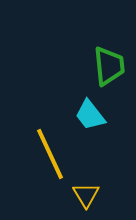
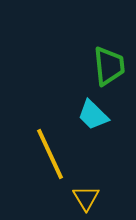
cyan trapezoid: moved 3 px right; rotated 8 degrees counterclockwise
yellow triangle: moved 3 px down
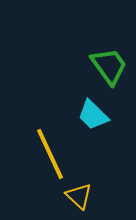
green trapezoid: rotated 30 degrees counterclockwise
yellow triangle: moved 7 px left, 2 px up; rotated 16 degrees counterclockwise
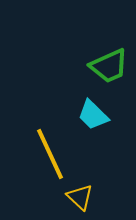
green trapezoid: rotated 102 degrees clockwise
yellow triangle: moved 1 px right, 1 px down
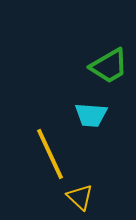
green trapezoid: rotated 6 degrees counterclockwise
cyan trapezoid: moved 2 px left; rotated 40 degrees counterclockwise
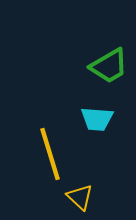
cyan trapezoid: moved 6 px right, 4 px down
yellow line: rotated 8 degrees clockwise
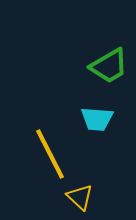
yellow line: rotated 10 degrees counterclockwise
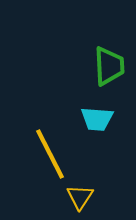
green trapezoid: rotated 63 degrees counterclockwise
yellow triangle: rotated 20 degrees clockwise
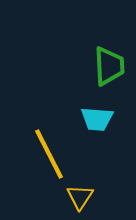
yellow line: moved 1 px left
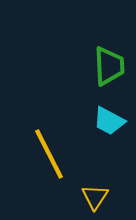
cyan trapezoid: moved 12 px right, 2 px down; rotated 24 degrees clockwise
yellow triangle: moved 15 px right
